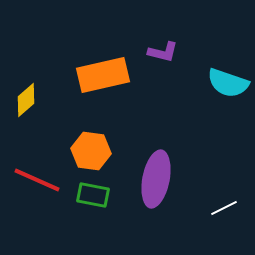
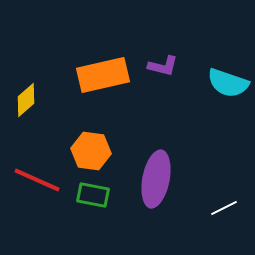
purple L-shape: moved 14 px down
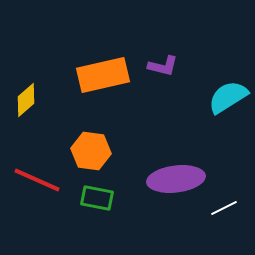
cyan semicircle: moved 14 px down; rotated 129 degrees clockwise
purple ellipse: moved 20 px right; rotated 72 degrees clockwise
green rectangle: moved 4 px right, 3 px down
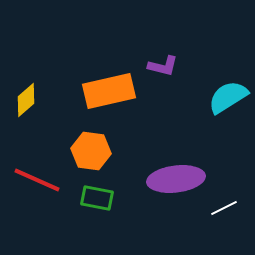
orange rectangle: moved 6 px right, 16 px down
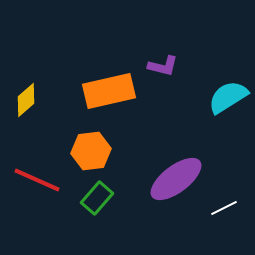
orange hexagon: rotated 15 degrees counterclockwise
purple ellipse: rotated 30 degrees counterclockwise
green rectangle: rotated 60 degrees counterclockwise
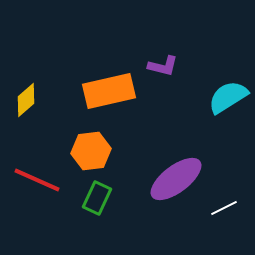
green rectangle: rotated 16 degrees counterclockwise
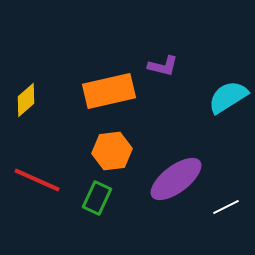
orange hexagon: moved 21 px right
white line: moved 2 px right, 1 px up
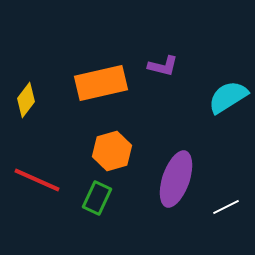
orange rectangle: moved 8 px left, 8 px up
yellow diamond: rotated 12 degrees counterclockwise
orange hexagon: rotated 9 degrees counterclockwise
purple ellipse: rotated 34 degrees counterclockwise
